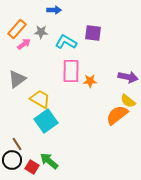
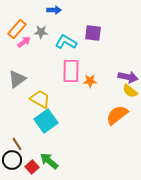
pink arrow: moved 2 px up
yellow semicircle: moved 2 px right, 10 px up
red square: rotated 16 degrees clockwise
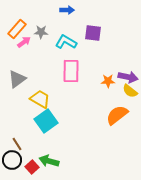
blue arrow: moved 13 px right
orange star: moved 18 px right
green arrow: rotated 24 degrees counterclockwise
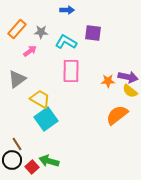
pink arrow: moved 6 px right, 9 px down
cyan square: moved 2 px up
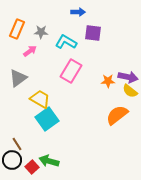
blue arrow: moved 11 px right, 2 px down
orange rectangle: rotated 18 degrees counterclockwise
pink rectangle: rotated 30 degrees clockwise
gray triangle: moved 1 px right, 1 px up
cyan square: moved 1 px right
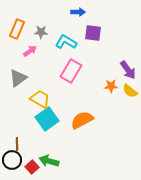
purple arrow: moved 7 px up; rotated 42 degrees clockwise
orange star: moved 3 px right, 5 px down
orange semicircle: moved 35 px left, 5 px down; rotated 10 degrees clockwise
brown line: rotated 32 degrees clockwise
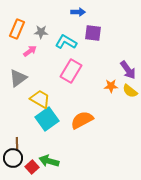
black circle: moved 1 px right, 2 px up
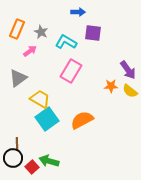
gray star: rotated 24 degrees clockwise
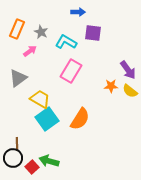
orange semicircle: moved 2 px left, 1 px up; rotated 150 degrees clockwise
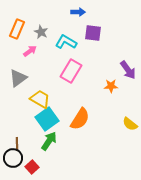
yellow semicircle: moved 33 px down
green arrow: moved 20 px up; rotated 108 degrees clockwise
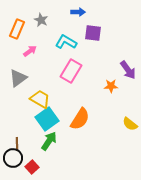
gray star: moved 12 px up
